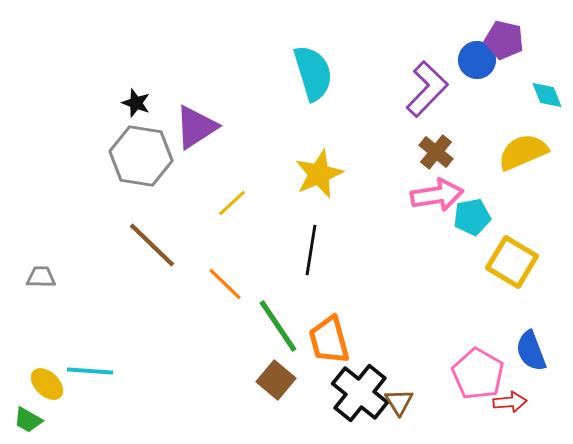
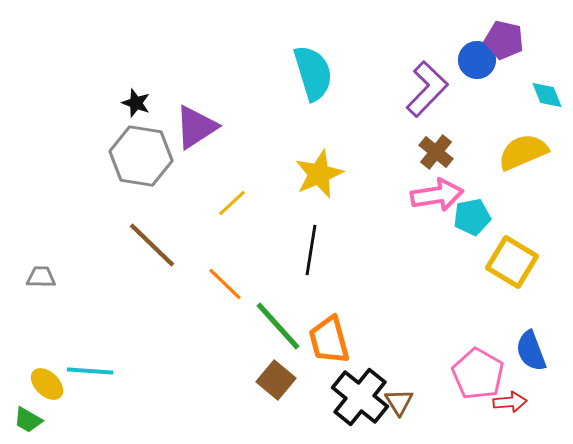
green line: rotated 8 degrees counterclockwise
black cross: moved 4 px down
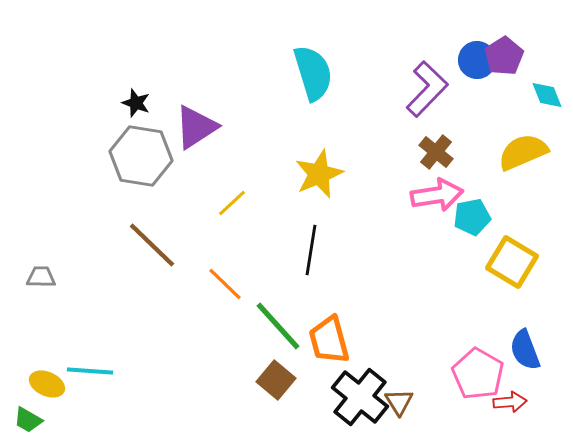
purple pentagon: moved 16 px down; rotated 27 degrees clockwise
blue semicircle: moved 6 px left, 1 px up
yellow ellipse: rotated 20 degrees counterclockwise
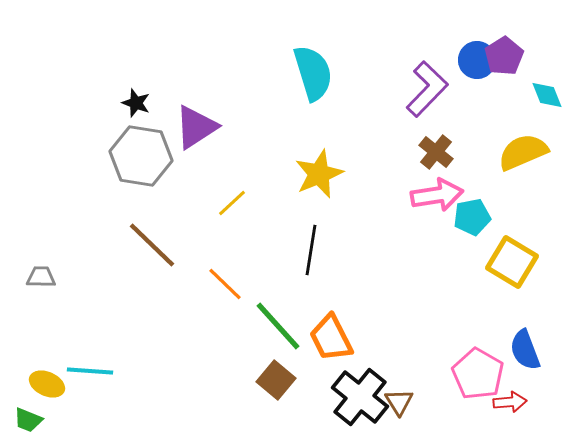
orange trapezoid: moved 2 px right, 2 px up; rotated 12 degrees counterclockwise
green trapezoid: rotated 8 degrees counterclockwise
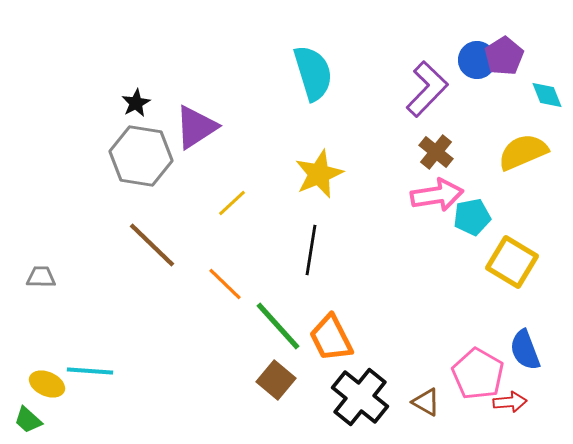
black star: rotated 24 degrees clockwise
brown triangle: moved 27 px right; rotated 28 degrees counterclockwise
green trapezoid: rotated 20 degrees clockwise
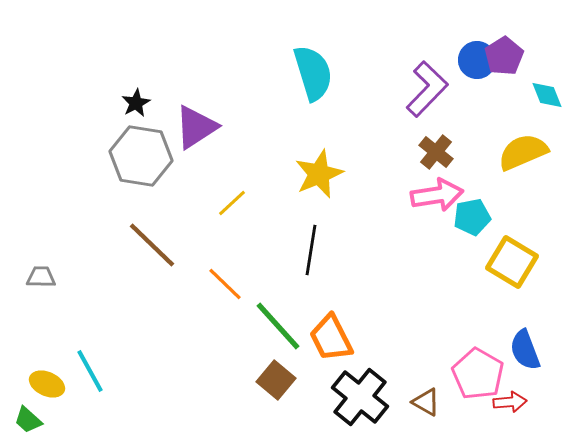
cyan line: rotated 57 degrees clockwise
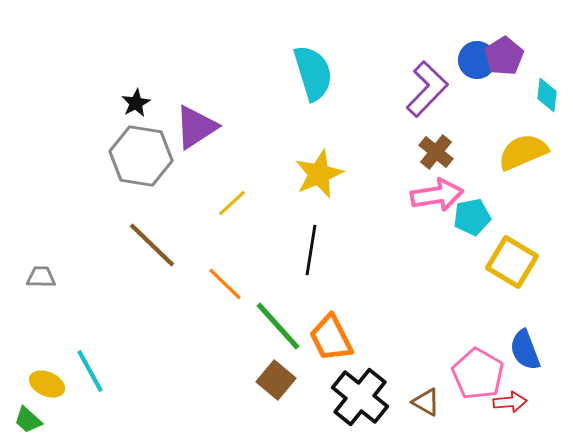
cyan diamond: rotated 28 degrees clockwise
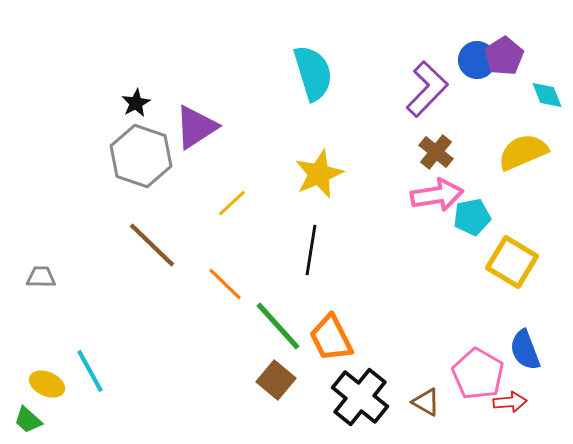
cyan diamond: rotated 28 degrees counterclockwise
gray hexagon: rotated 10 degrees clockwise
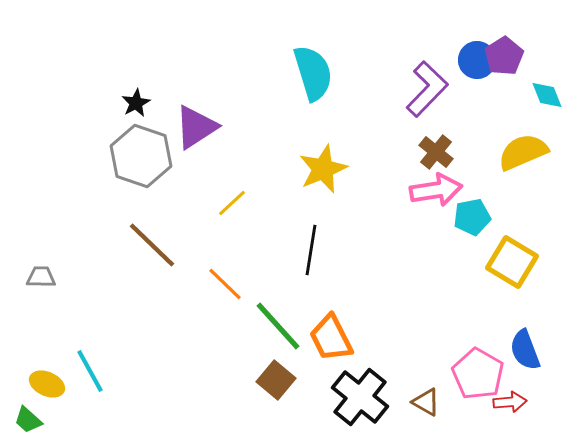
yellow star: moved 4 px right, 5 px up
pink arrow: moved 1 px left, 5 px up
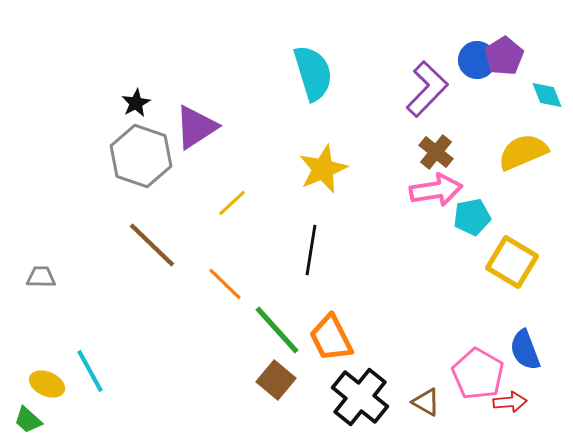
green line: moved 1 px left, 4 px down
